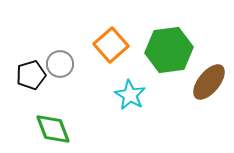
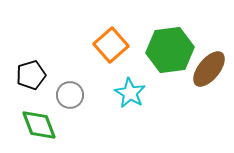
green hexagon: moved 1 px right
gray circle: moved 10 px right, 31 px down
brown ellipse: moved 13 px up
cyan star: moved 2 px up
green diamond: moved 14 px left, 4 px up
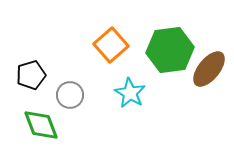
green diamond: moved 2 px right
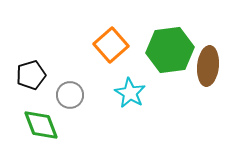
brown ellipse: moved 1 px left, 3 px up; rotated 33 degrees counterclockwise
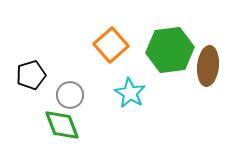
green diamond: moved 21 px right
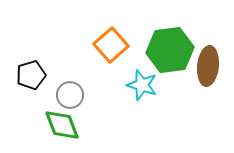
cyan star: moved 12 px right, 8 px up; rotated 12 degrees counterclockwise
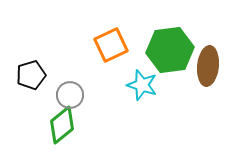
orange square: rotated 16 degrees clockwise
green diamond: rotated 72 degrees clockwise
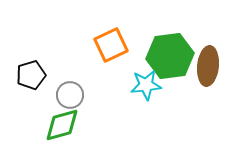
green hexagon: moved 6 px down
cyan star: moved 4 px right; rotated 24 degrees counterclockwise
green diamond: rotated 24 degrees clockwise
